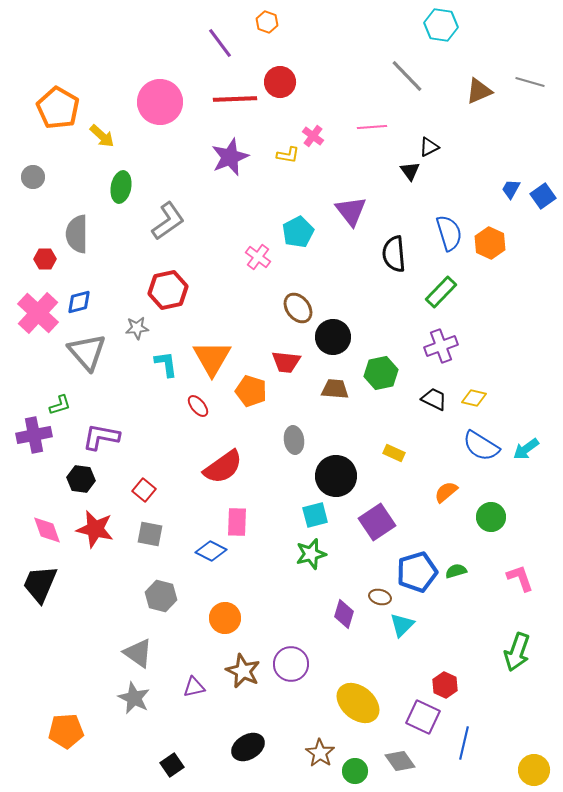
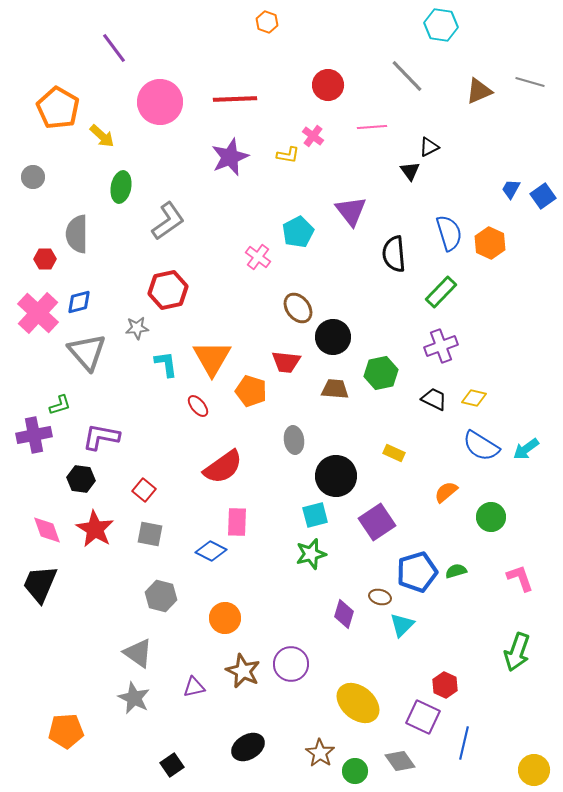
purple line at (220, 43): moved 106 px left, 5 px down
red circle at (280, 82): moved 48 px right, 3 px down
red star at (95, 529): rotated 18 degrees clockwise
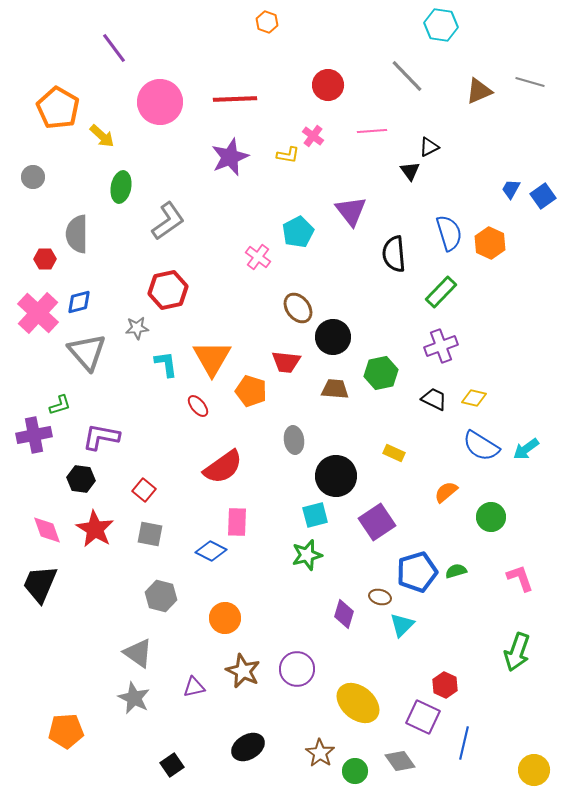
pink line at (372, 127): moved 4 px down
green star at (311, 554): moved 4 px left, 1 px down
purple circle at (291, 664): moved 6 px right, 5 px down
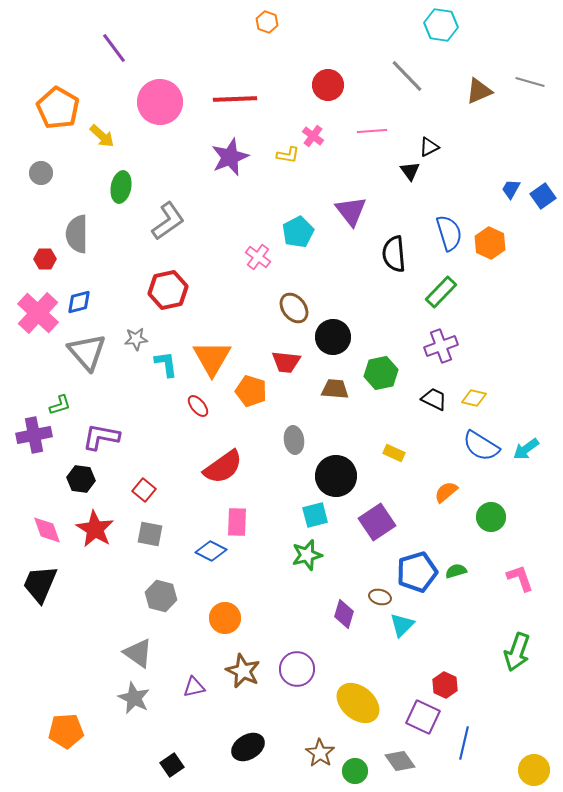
gray circle at (33, 177): moved 8 px right, 4 px up
brown ellipse at (298, 308): moved 4 px left
gray star at (137, 328): moved 1 px left, 11 px down
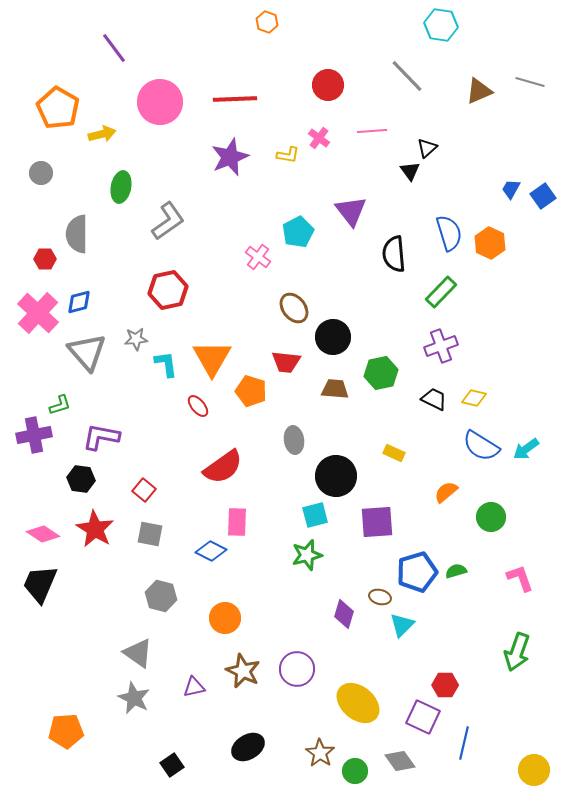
yellow arrow at (102, 136): moved 2 px up; rotated 56 degrees counterclockwise
pink cross at (313, 136): moved 6 px right, 2 px down
black triangle at (429, 147): moved 2 px left, 1 px down; rotated 15 degrees counterclockwise
purple square at (377, 522): rotated 30 degrees clockwise
pink diamond at (47, 530): moved 4 px left, 4 px down; rotated 36 degrees counterclockwise
red hexagon at (445, 685): rotated 25 degrees counterclockwise
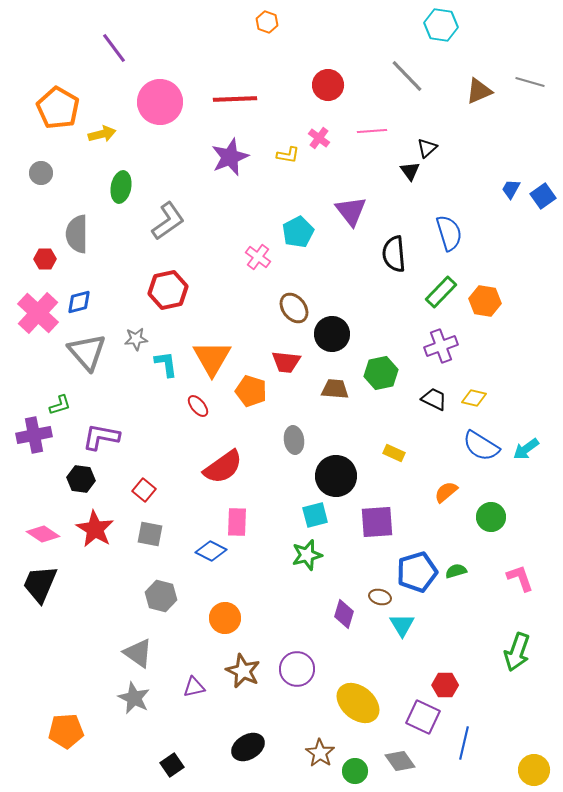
orange hexagon at (490, 243): moved 5 px left, 58 px down; rotated 16 degrees counterclockwise
black circle at (333, 337): moved 1 px left, 3 px up
cyan triangle at (402, 625): rotated 16 degrees counterclockwise
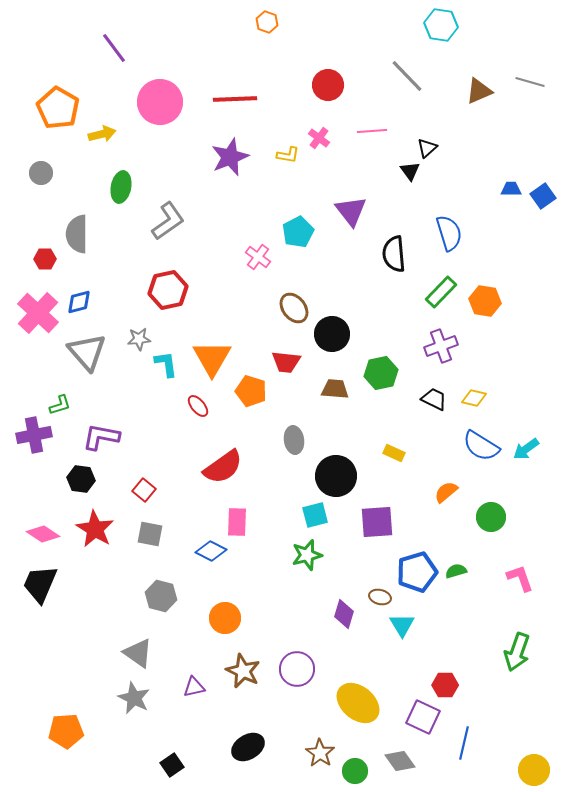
blue trapezoid at (511, 189): rotated 60 degrees clockwise
gray star at (136, 339): moved 3 px right
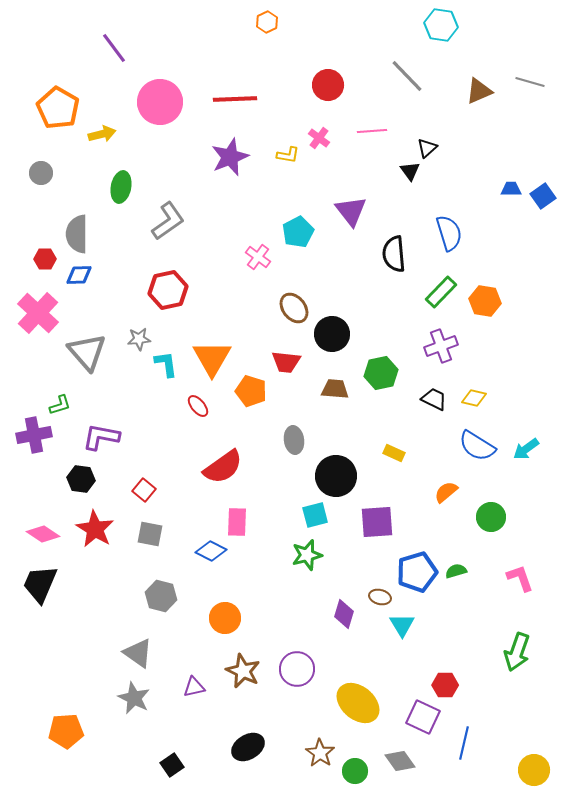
orange hexagon at (267, 22): rotated 15 degrees clockwise
blue diamond at (79, 302): moved 27 px up; rotated 12 degrees clockwise
blue semicircle at (481, 446): moved 4 px left
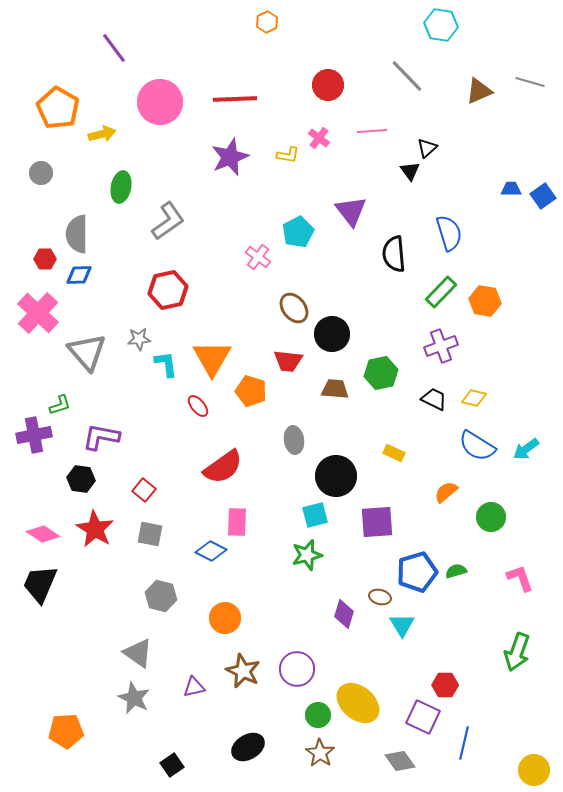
red trapezoid at (286, 362): moved 2 px right, 1 px up
green circle at (355, 771): moved 37 px left, 56 px up
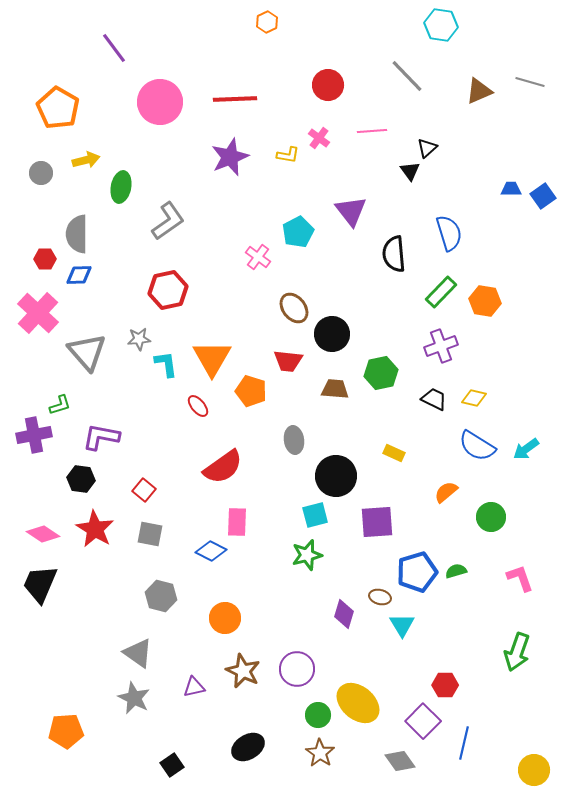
yellow arrow at (102, 134): moved 16 px left, 26 px down
purple square at (423, 717): moved 4 px down; rotated 20 degrees clockwise
